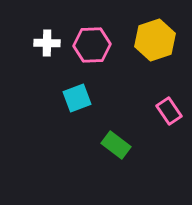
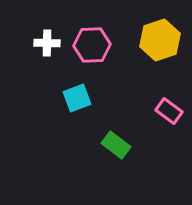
yellow hexagon: moved 5 px right
pink rectangle: rotated 20 degrees counterclockwise
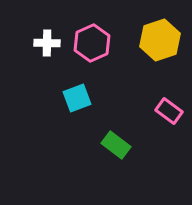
pink hexagon: moved 2 px up; rotated 21 degrees counterclockwise
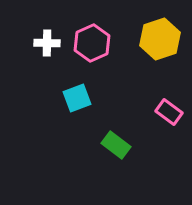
yellow hexagon: moved 1 px up
pink rectangle: moved 1 px down
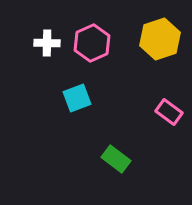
green rectangle: moved 14 px down
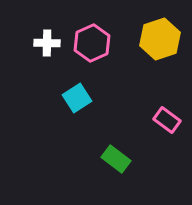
cyan square: rotated 12 degrees counterclockwise
pink rectangle: moved 2 px left, 8 px down
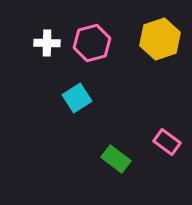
pink hexagon: rotated 9 degrees clockwise
pink rectangle: moved 22 px down
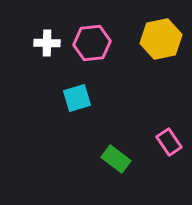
yellow hexagon: moved 1 px right; rotated 6 degrees clockwise
pink hexagon: rotated 9 degrees clockwise
cyan square: rotated 16 degrees clockwise
pink rectangle: moved 2 px right; rotated 20 degrees clockwise
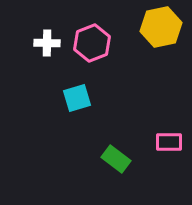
yellow hexagon: moved 12 px up
pink hexagon: rotated 15 degrees counterclockwise
pink rectangle: rotated 56 degrees counterclockwise
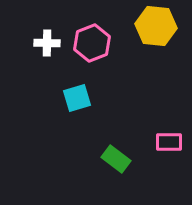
yellow hexagon: moved 5 px left, 1 px up; rotated 18 degrees clockwise
